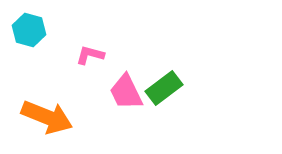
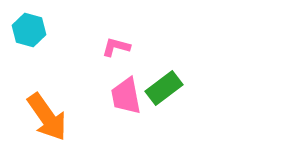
pink L-shape: moved 26 px right, 8 px up
pink trapezoid: moved 4 px down; rotated 15 degrees clockwise
orange arrow: rotated 33 degrees clockwise
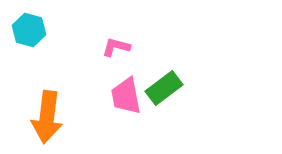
orange arrow: rotated 42 degrees clockwise
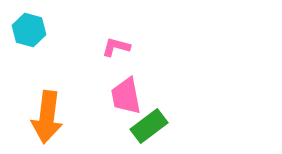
green rectangle: moved 15 px left, 38 px down
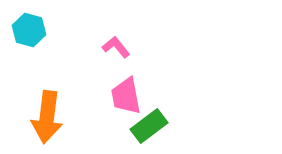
pink L-shape: rotated 36 degrees clockwise
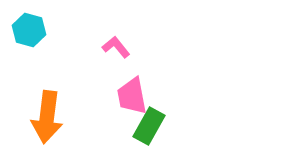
pink trapezoid: moved 6 px right
green rectangle: rotated 24 degrees counterclockwise
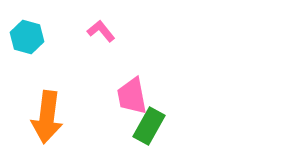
cyan hexagon: moved 2 px left, 7 px down
pink L-shape: moved 15 px left, 16 px up
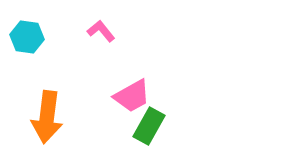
cyan hexagon: rotated 8 degrees counterclockwise
pink trapezoid: rotated 108 degrees counterclockwise
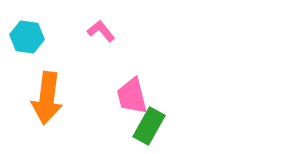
pink trapezoid: rotated 105 degrees clockwise
orange arrow: moved 19 px up
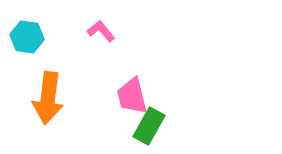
orange arrow: moved 1 px right
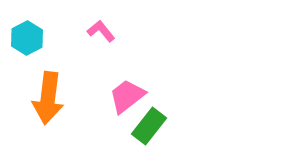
cyan hexagon: moved 1 px down; rotated 24 degrees clockwise
pink trapezoid: moved 5 px left; rotated 66 degrees clockwise
green rectangle: rotated 9 degrees clockwise
